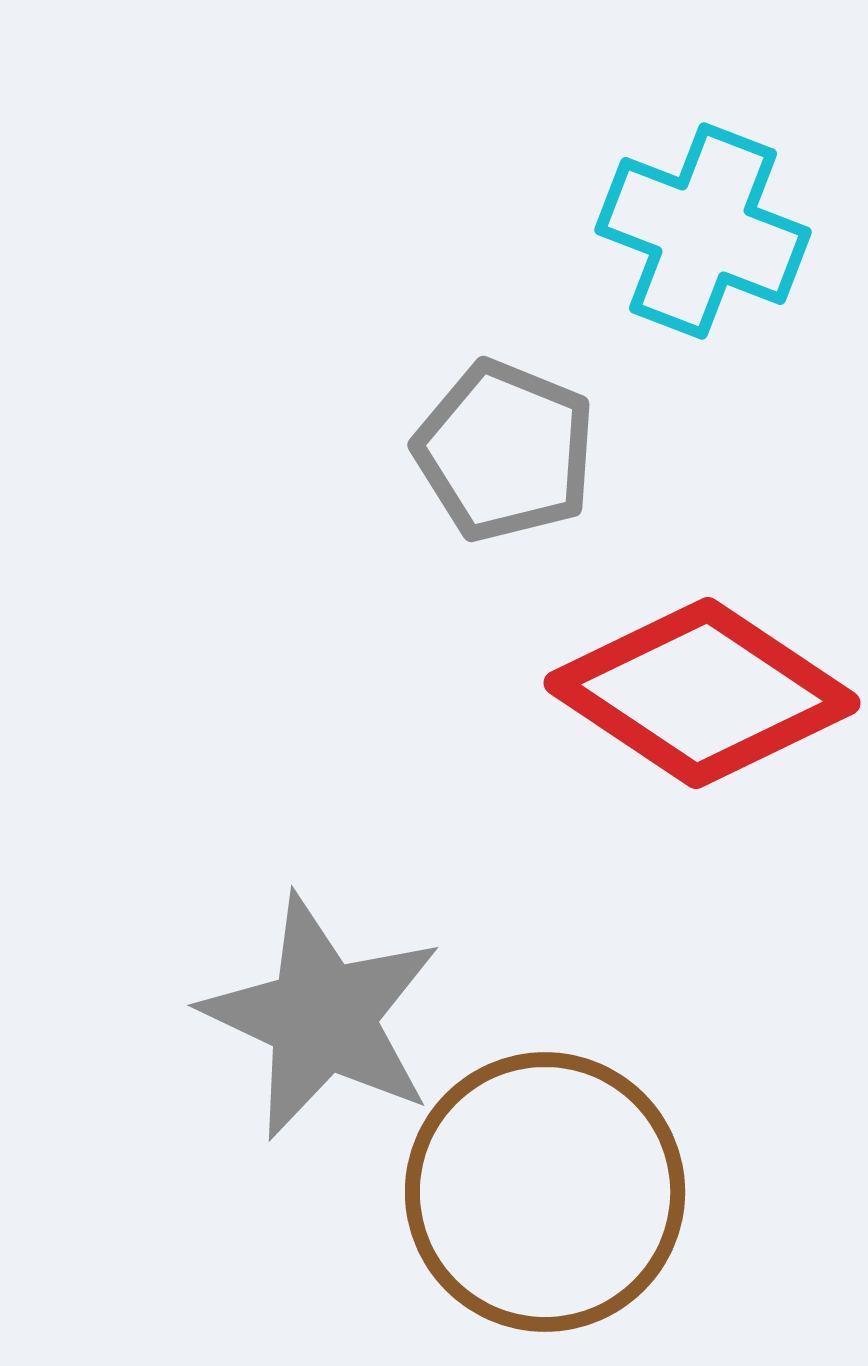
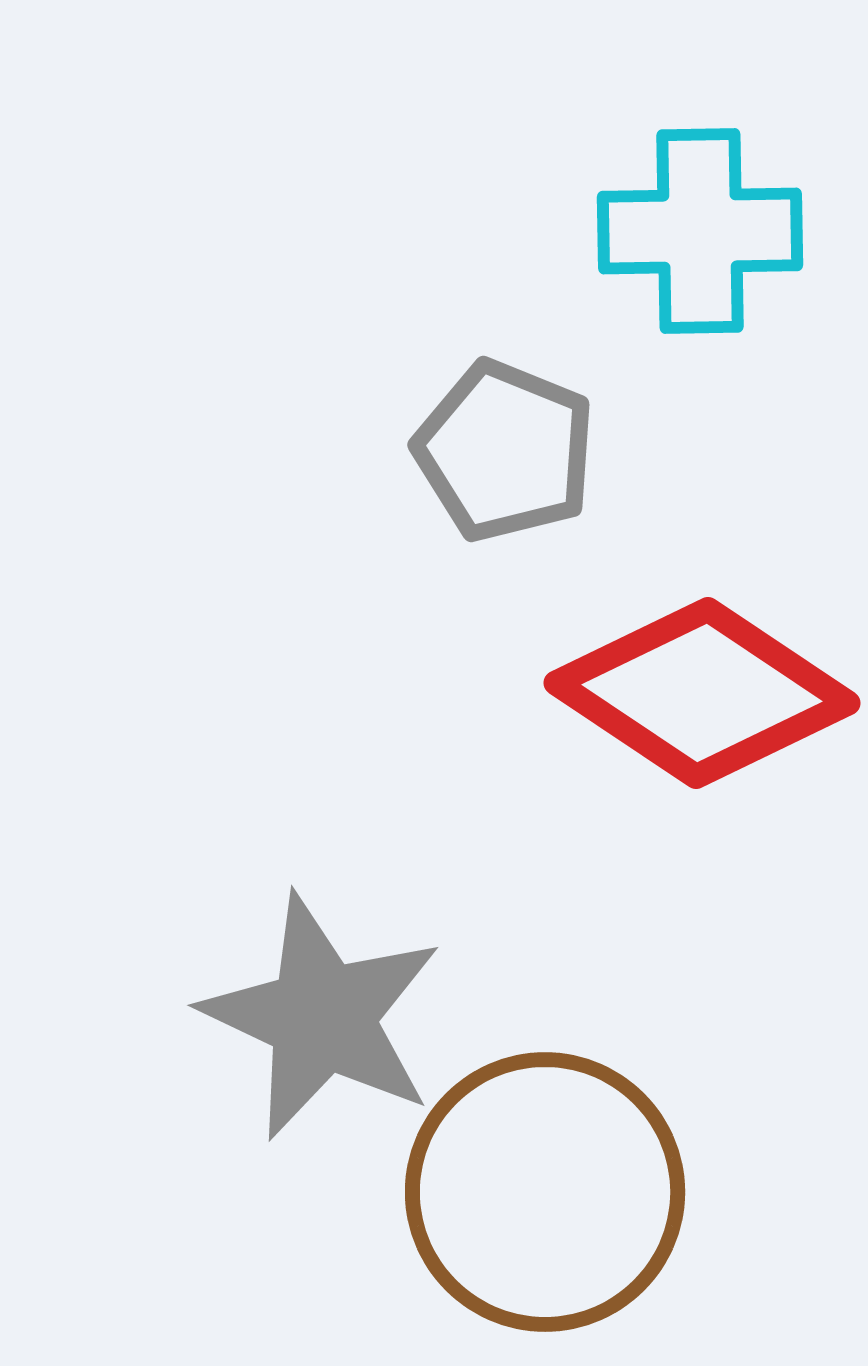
cyan cross: moved 3 px left; rotated 22 degrees counterclockwise
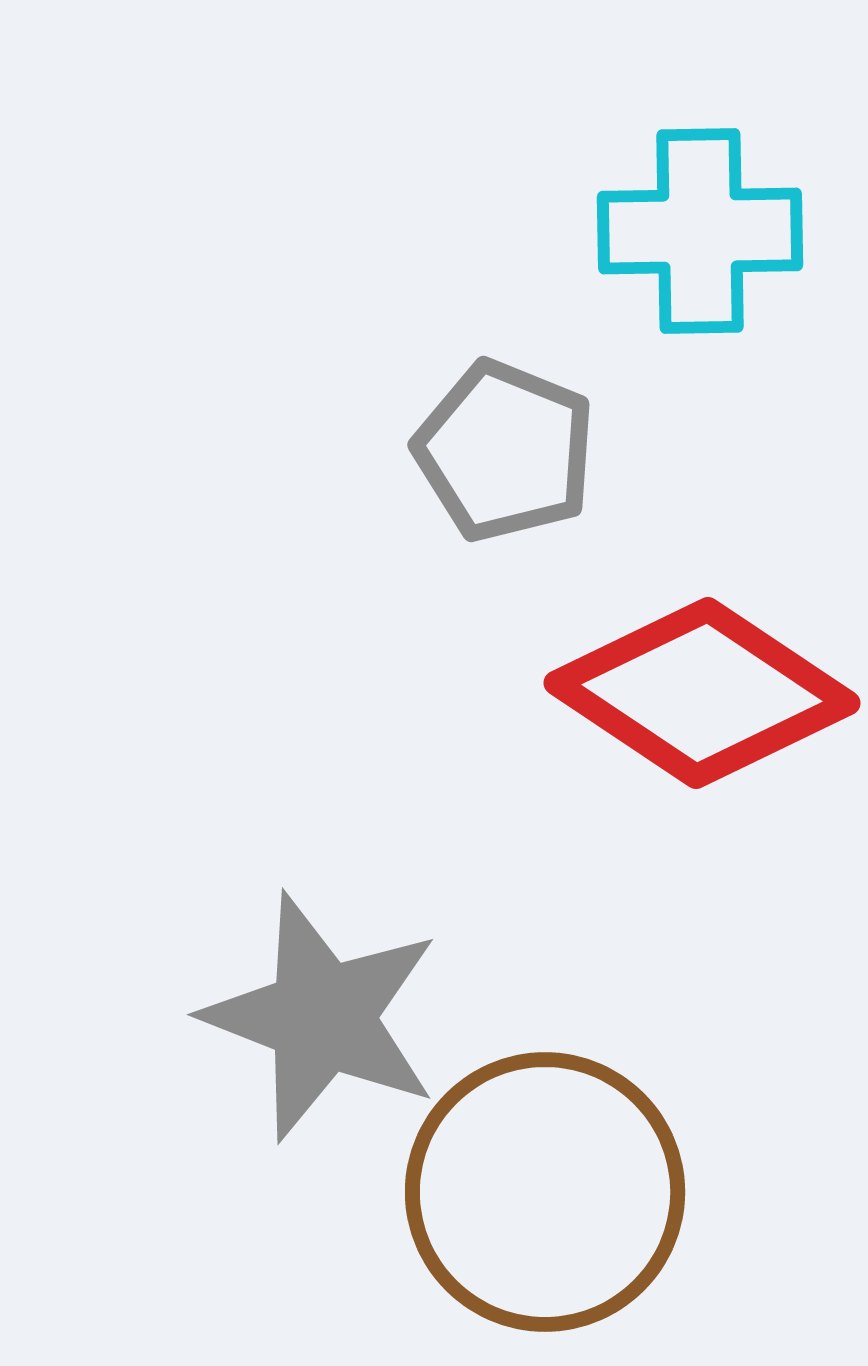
gray star: rotated 4 degrees counterclockwise
